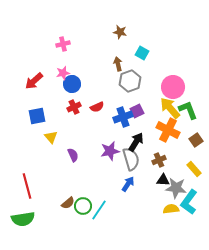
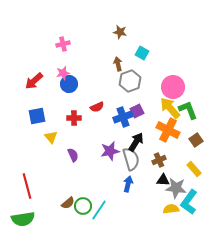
blue circle: moved 3 px left
red cross: moved 11 px down; rotated 24 degrees clockwise
blue arrow: rotated 21 degrees counterclockwise
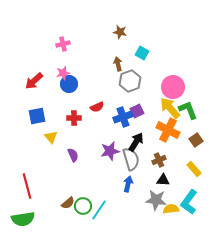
gray star: moved 20 px left, 12 px down
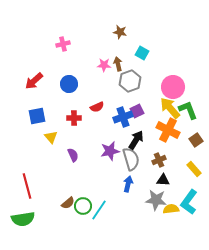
pink star: moved 41 px right, 8 px up; rotated 16 degrees clockwise
black arrow: moved 2 px up
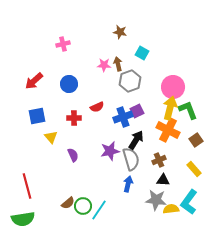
yellow arrow: rotated 55 degrees clockwise
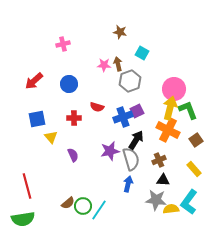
pink circle: moved 1 px right, 2 px down
red semicircle: rotated 40 degrees clockwise
blue square: moved 3 px down
